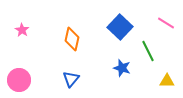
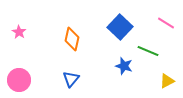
pink star: moved 3 px left, 2 px down
green line: rotated 40 degrees counterclockwise
blue star: moved 2 px right, 2 px up
yellow triangle: rotated 28 degrees counterclockwise
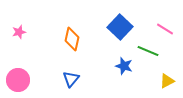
pink line: moved 1 px left, 6 px down
pink star: rotated 24 degrees clockwise
pink circle: moved 1 px left
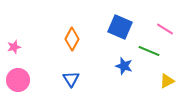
blue square: rotated 20 degrees counterclockwise
pink star: moved 5 px left, 15 px down
orange diamond: rotated 15 degrees clockwise
green line: moved 1 px right
blue triangle: rotated 12 degrees counterclockwise
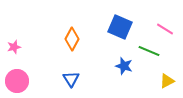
pink circle: moved 1 px left, 1 px down
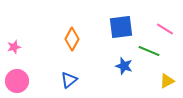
blue square: moved 1 px right; rotated 30 degrees counterclockwise
blue triangle: moved 2 px left, 1 px down; rotated 24 degrees clockwise
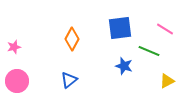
blue square: moved 1 px left, 1 px down
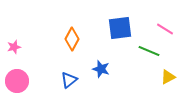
blue star: moved 23 px left, 3 px down
yellow triangle: moved 1 px right, 4 px up
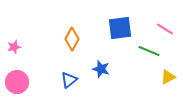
pink circle: moved 1 px down
